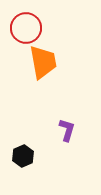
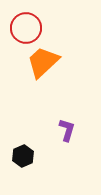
orange trapezoid: rotated 123 degrees counterclockwise
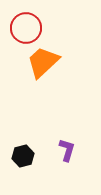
purple L-shape: moved 20 px down
black hexagon: rotated 10 degrees clockwise
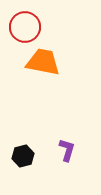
red circle: moved 1 px left, 1 px up
orange trapezoid: rotated 54 degrees clockwise
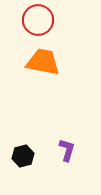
red circle: moved 13 px right, 7 px up
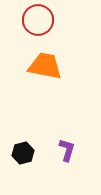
orange trapezoid: moved 2 px right, 4 px down
black hexagon: moved 3 px up
